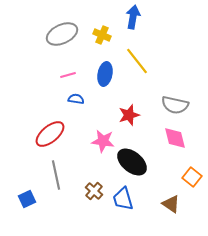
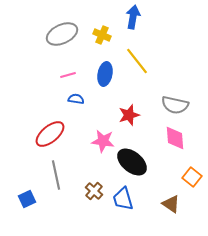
pink diamond: rotated 10 degrees clockwise
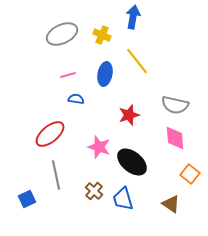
pink star: moved 4 px left, 6 px down; rotated 10 degrees clockwise
orange square: moved 2 px left, 3 px up
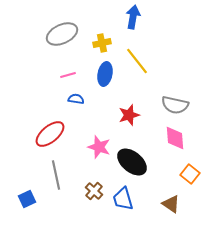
yellow cross: moved 8 px down; rotated 36 degrees counterclockwise
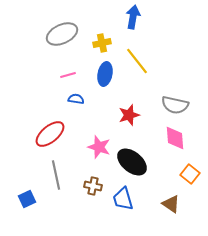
brown cross: moved 1 px left, 5 px up; rotated 30 degrees counterclockwise
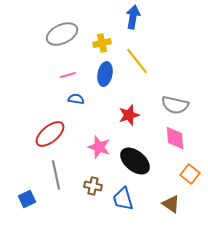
black ellipse: moved 3 px right, 1 px up
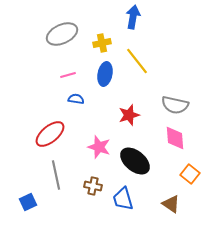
blue square: moved 1 px right, 3 px down
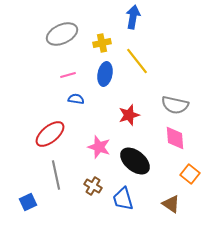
brown cross: rotated 18 degrees clockwise
